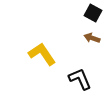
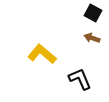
yellow L-shape: rotated 16 degrees counterclockwise
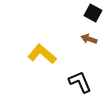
brown arrow: moved 3 px left, 1 px down
black L-shape: moved 3 px down
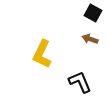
brown arrow: moved 1 px right
yellow L-shape: rotated 104 degrees counterclockwise
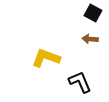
brown arrow: rotated 14 degrees counterclockwise
yellow L-shape: moved 4 px right, 4 px down; rotated 84 degrees clockwise
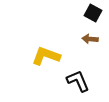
yellow L-shape: moved 2 px up
black L-shape: moved 2 px left, 1 px up
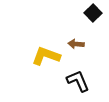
black square: rotated 18 degrees clockwise
brown arrow: moved 14 px left, 5 px down
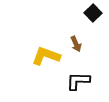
brown arrow: rotated 119 degrees counterclockwise
black L-shape: rotated 65 degrees counterclockwise
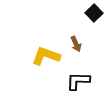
black square: moved 1 px right
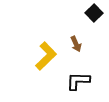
yellow L-shape: rotated 116 degrees clockwise
